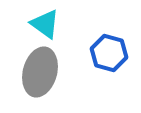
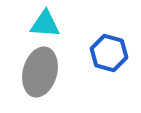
cyan triangle: rotated 32 degrees counterclockwise
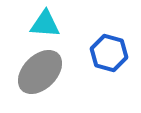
gray ellipse: rotated 30 degrees clockwise
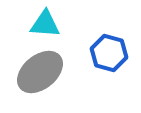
gray ellipse: rotated 6 degrees clockwise
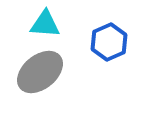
blue hexagon: moved 11 px up; rotated 21 degrees clockwise
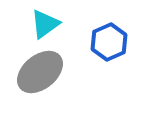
cyan triangle: rotated 40 degrees counterclockwise
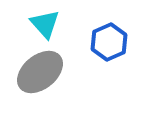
cyan triangle: rotated 36 degrees counterclockwise
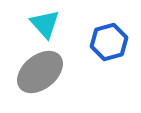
blue hexagon: rotated 9 degrees clockwise
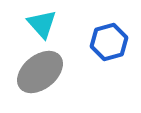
cyan triangle: moved 3 px left
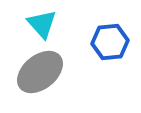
blue hexagon: moved 1 px right; rotated 9 degrees clockwise
